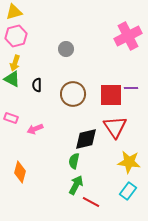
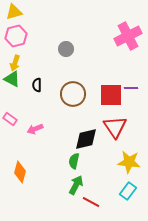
pink rectangle: moved 1 px left, 1 px down; rotated 16 degrees clockwise
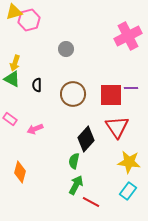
pink hexagon: moved 13 px right, 16 px up
red triangle: moved 2 px right
black diamond: rotated 35 degrees counterclockwise
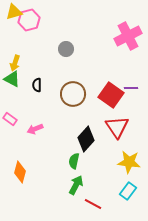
red square: rotated 35 degrees clockwise
red line: moved 2 px right, 2 px down
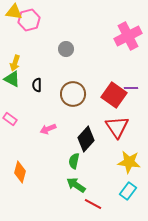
yellow triangle: rotated 24 degrees clockwise
red square: moved 3 px right
pink arrow: moved 13 px right
green arrow: rotated 84 degrees counterclockwise
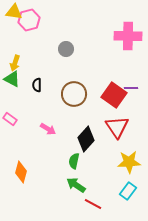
pink cross: rotated 28 degrees clockwise
brown circle: moved 1 px right
pink arrow: rotated 126 degrees counterclockwise
yellow star: rotated 10 degrees counterclockwise
orange diamond: moved 1 px right
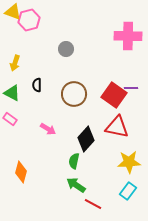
yellow triangle: moved 1 px left; rotated 12 degrees clockwise
green triangle: moved 14 px down
red triangle: rotated 45 degrees counterclockwise
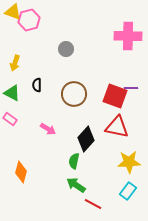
red square: moved 1 px right, 1 px down; rotated 15 degrees counterclockwise
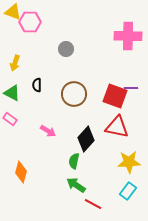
pink hexagon: moved 1 px right, 2 px down; rotated 15 degrees clockwise
pink arrow: moved 2 px down
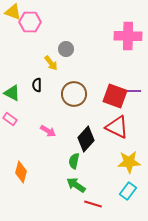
yellow arrow: moved 36 px right; rotated 56 degrees counterclockwise
purple line: moved 3 px right, 3 px down
red triangle: rotated 15 degrees clockwise
red line: rotated 12 degrees counterclockwise
